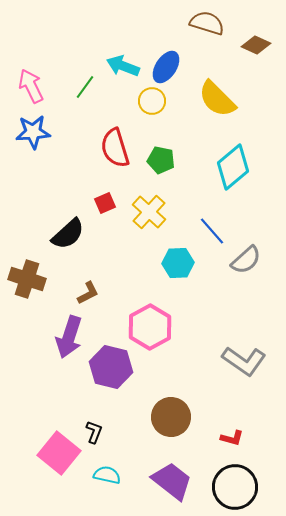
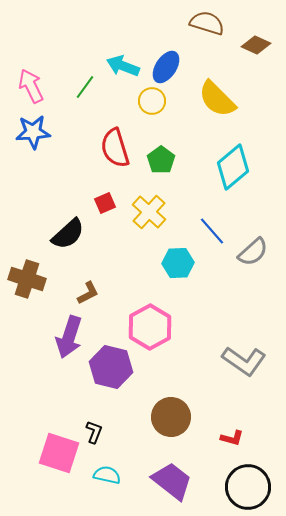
green pentagon: rotated 24 degrees clockwise
gray semicircle: moved 7 px right, 8 px up
pink square: rotated 21 degrees counterclockwise
black circle: moved 13 px right
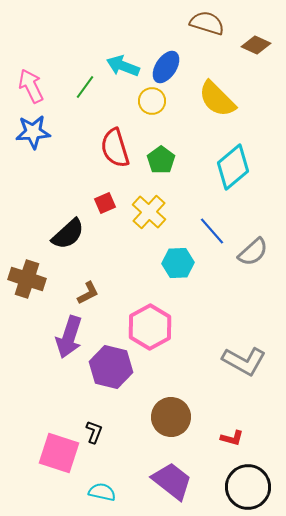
gray L-shape: rotated 6 degrees counterclockwise
cyan semicircle: moved 5 px left, 17 px down
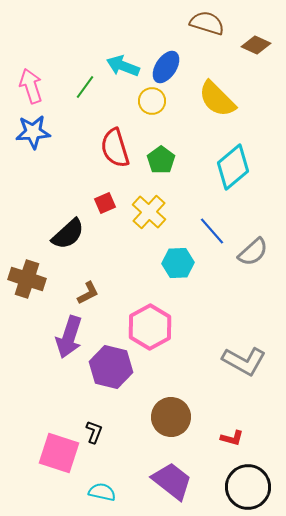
pink arrow: rotated 8 degrees clockwise
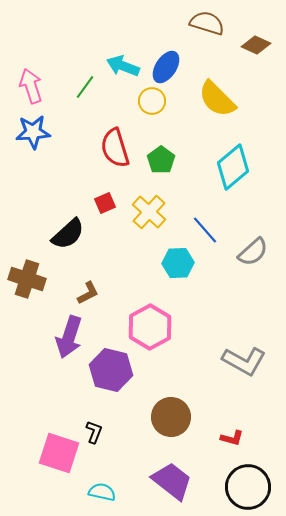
blue line: moved 7 px left, 1 px up
purple hexagon: moved 3 px down
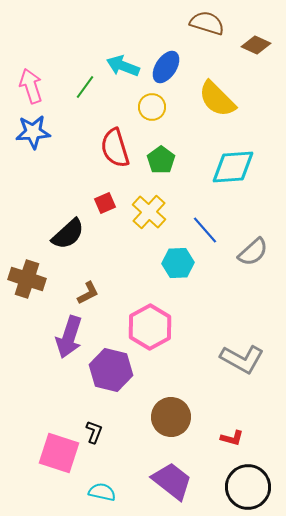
yellow circle: moved 6 px down
cyan diamond: rotated 36 degrees clockwise
gray L-shape: moved 2 px left, 2 px up
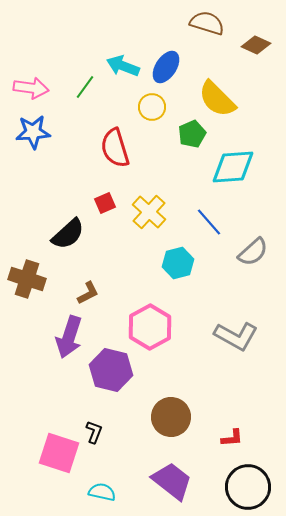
pink arrow: moved 2 px down; rotated 116 degrees clockwise
green pentagon: moved 31 px right, 26 px up; rotated 12 degrees clockwise
blue line: moved 4 px right, 8 px up
cyan hexagon: rotated 12 degrees counterclockwise
gray L-shape: moved 6 px left, 23 px up
red L-shape: rotated 20 degrees counterclockwise
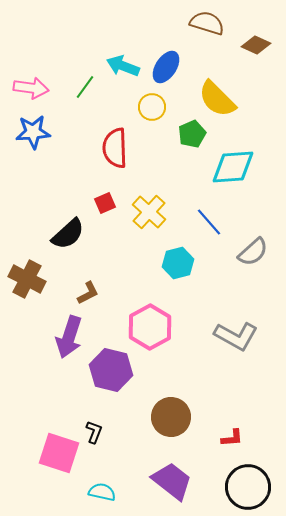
red semicircle: rotated 15 degrees clockwise
brown cross: rotated 9 degrees clockwise
